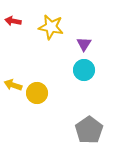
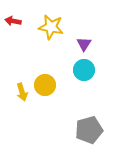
yellow arrow: moved 9 px right, 7 px down; rotated 126 degrees counterclockwise
yellow circle: moved 8 px right, 8 px up
gray pentagon: rotated 20 degrees clockwise
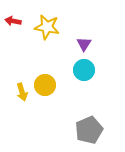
yellow star: moved 4 px left
gray pentagon: rotated 8 degrees counterclockwise
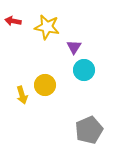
purple triangle: moved 10 px left, 3 px down
yellow arrow: moved 3 px down
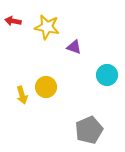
purple triangle: rotated 42 degrees counterclockwise
cyan circle: moved 23 px right, 5 px down
yellow circle: moved 1 px right, 2 px down
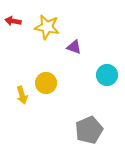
yellow circle: moved 4 px up
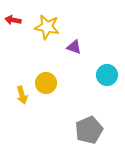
red arrow: moved 1 px up
